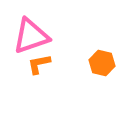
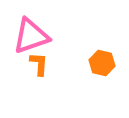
orange L-shape: rotated 105 degrees clockwise
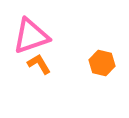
orange L-shape: rotated 35 degrees counterclockwise
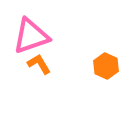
orange hexagon: moved 4 px right, 3 px down; rotated 10 degrees clockwise
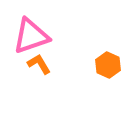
orange hexagon: moved 2 px right, 1 px up
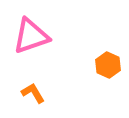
orange L-shape: moved 6 px left, 29 px down
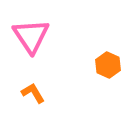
pink triangle: rotated 45 degrees counterclockwise
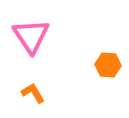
orange hexagon: rotated 20 degrees counterclockwise
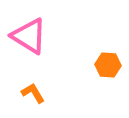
pink triangle: moved 2 px left; rotated 24 degrees counterclockwise
